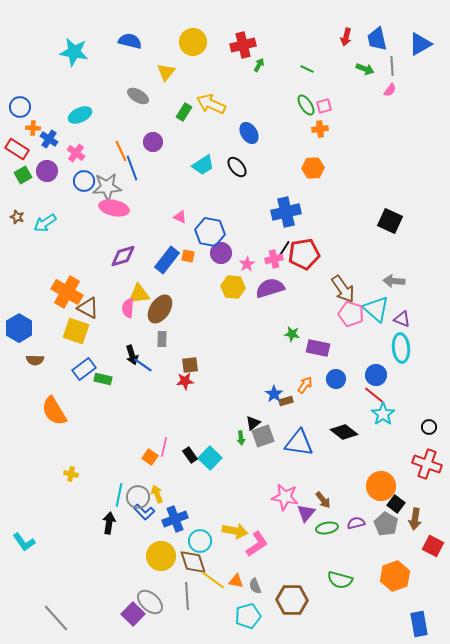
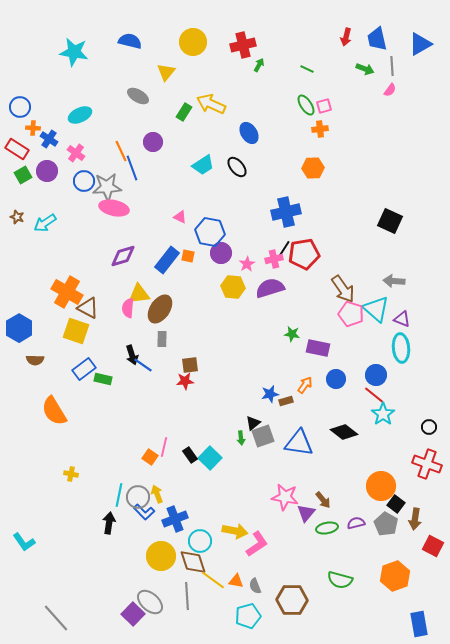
blue star at (274, 394): moved 4 px left; rotated 24 degrees clockwise
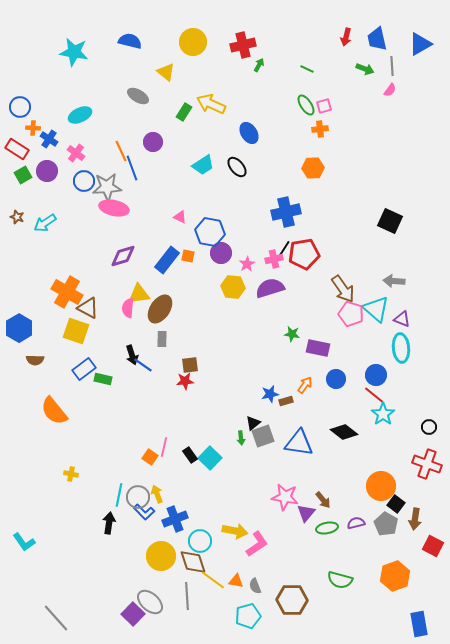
yellow triangle at (166, 72): rotated 30 degrees counterclockwise
orange semicircle at (54, 411): rotated 8 degrees counterclockwise
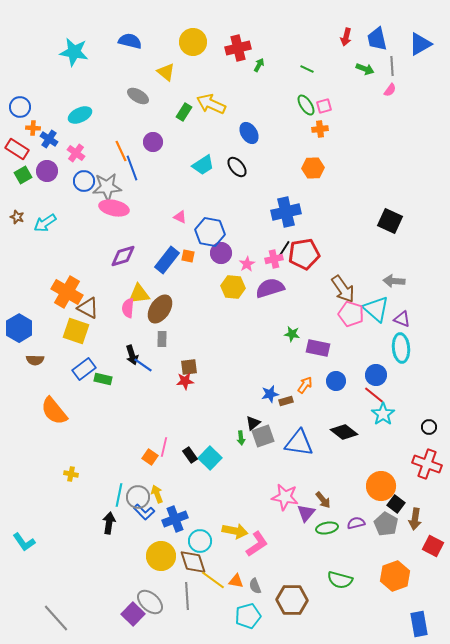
red cross at (243, 45): moved 5 px left, 3 px down
brown square at (190, 365): moved 1 px left, 2 px down
blue circle at (336, 379): moved 2 px down
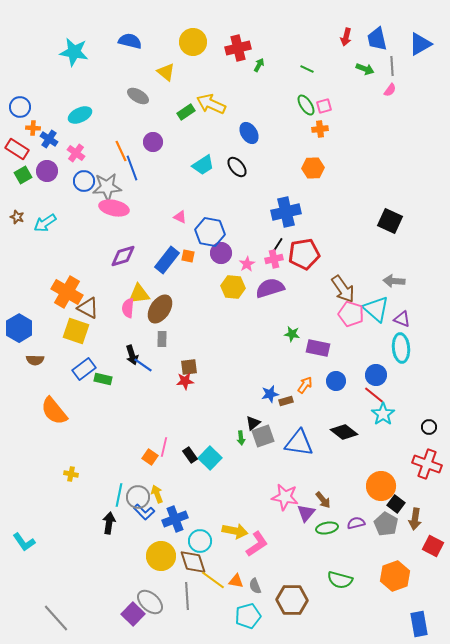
green rectangle at (184, 112): moved 2 px right; rotated 24 degrees clockwise
black line at (284, 249): moved 7 px left, 3 px up
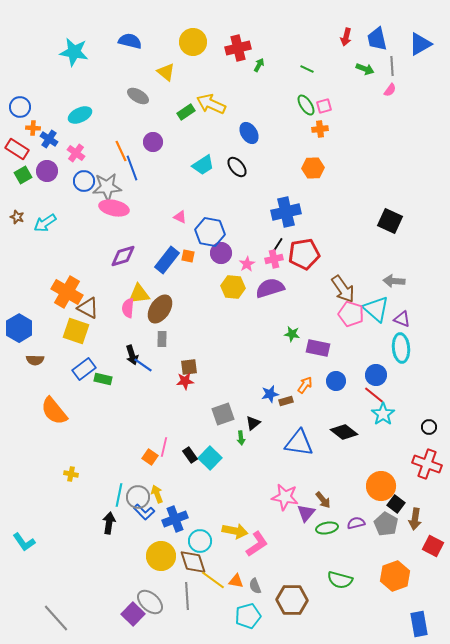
gray square at (263, 436): moved 40 px left, 22 px up
